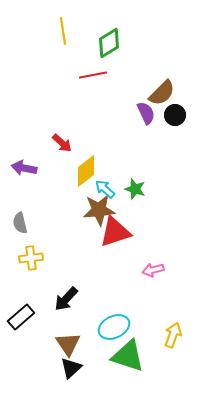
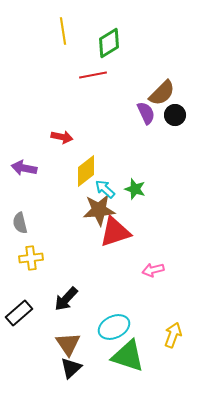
red arrow: moved 6 px up; rotated 30 degrees counterclockwise
black rectangle: moved 2 px left, 4 px up
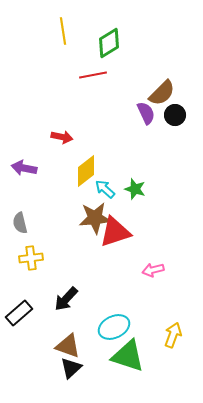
brown star: moved 4 px left, 8 px down
brown triangle: moved 2 px down; rotated 36 degrees counterclockwise
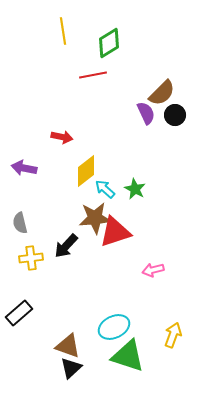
green star: rotated 10 degrees clockwise
black arrow: moved 53 px up
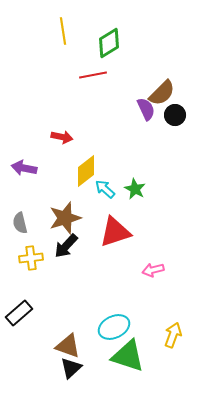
purple semicircle: moved 4 px up
brown star: moved 30 px left; rotated 12 degrees counterclockwise
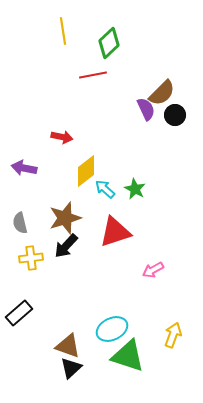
green diamond: rotated 12 degrees counterclockwise
pink arrow: rotated 15 degrees counterclockwise
cyan ellipse: moved 2 px left, 2 px down
